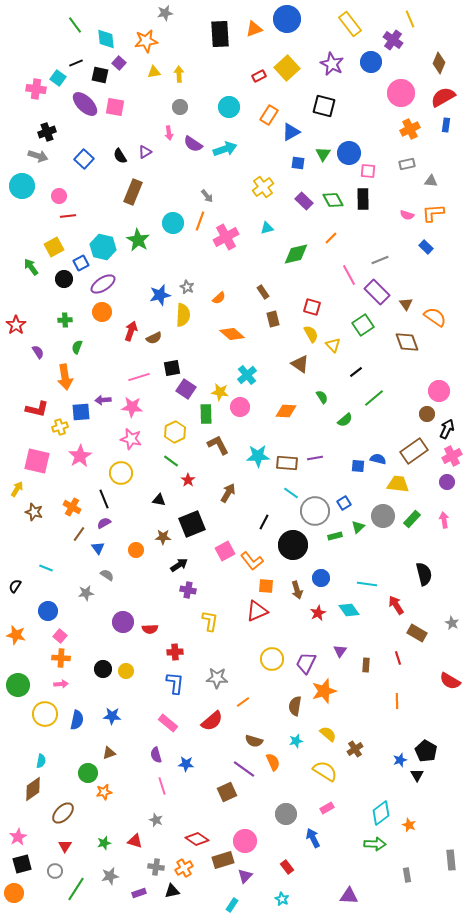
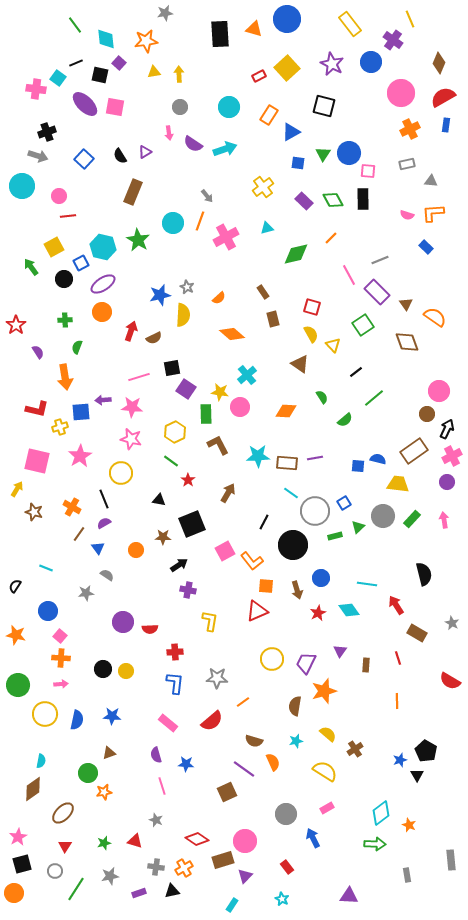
orange triangle at (254, 29): rotated 36 degrees clockwise
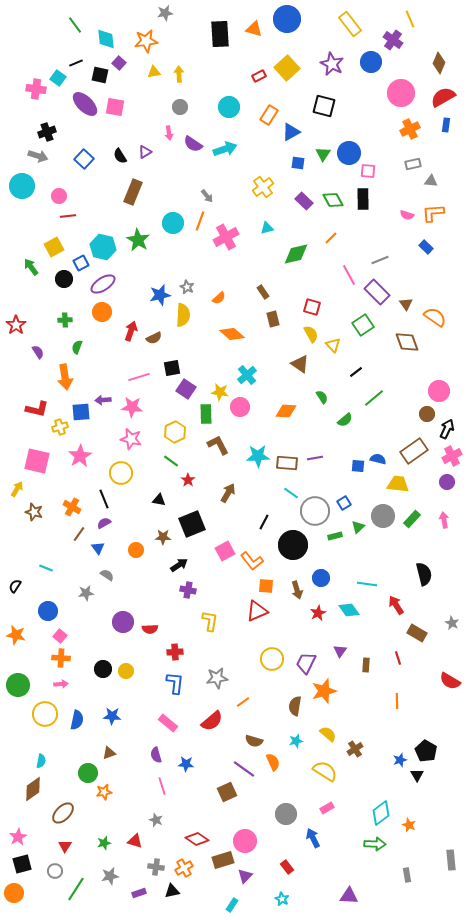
gray rectangle at (407, 164): moved 6 px right
gray star at (217, 678): rotated 10 degrees counterclockwise
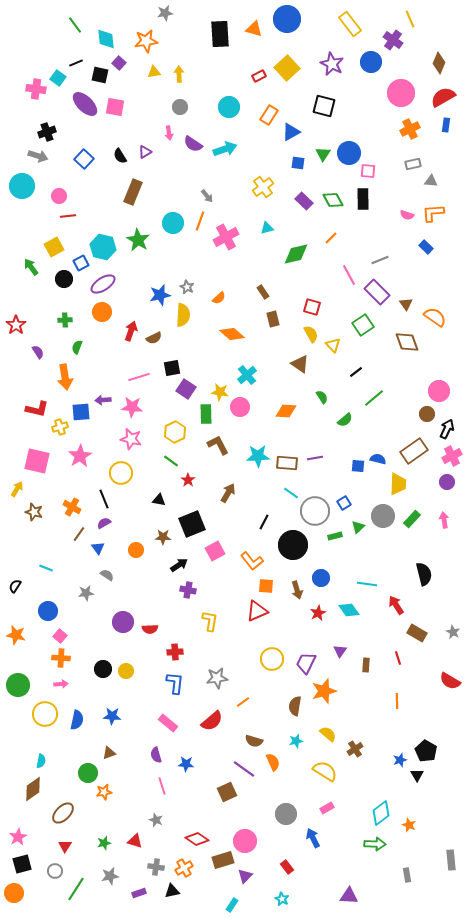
yellow trapezoid at (398, 484): rotated 85 degrees clockwise
pink square at (225, 551): moved 10 px left
gray star at (452, 623): moved 1 px right, 9 px down
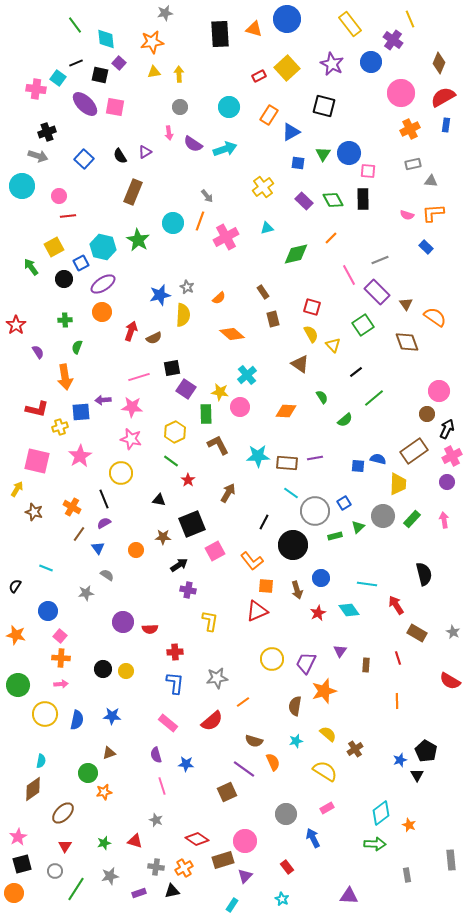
orange star at (146, 41): moved 6 px right, 1 px down
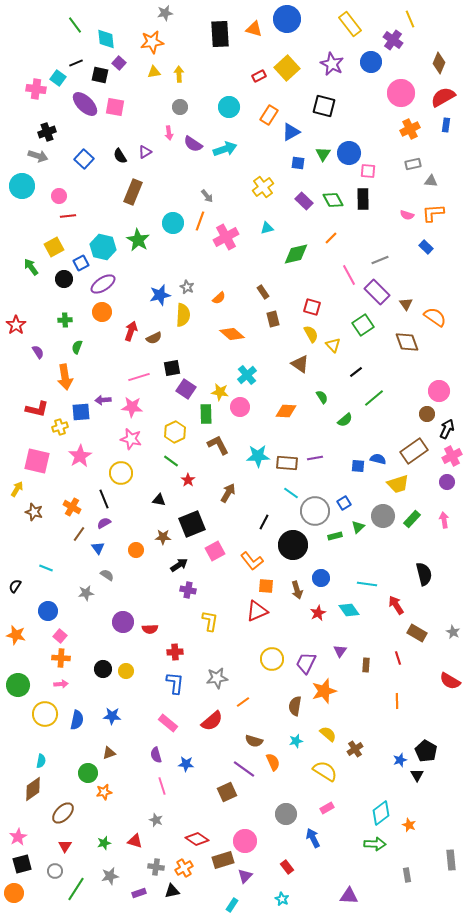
yellow trapezoid at (398, 484): rotated 70 degrees clockwise
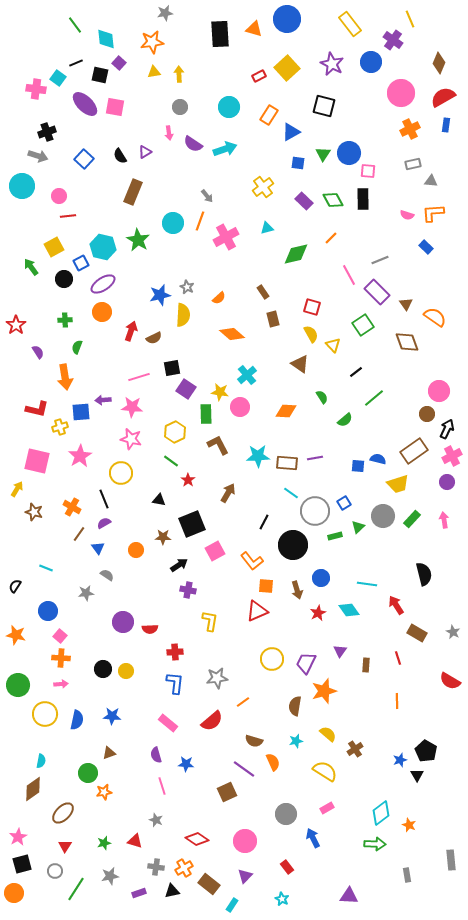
brown rectangle at (223, 860): moved 14 px left, 24 px down; rotated 55 degrees clockwise
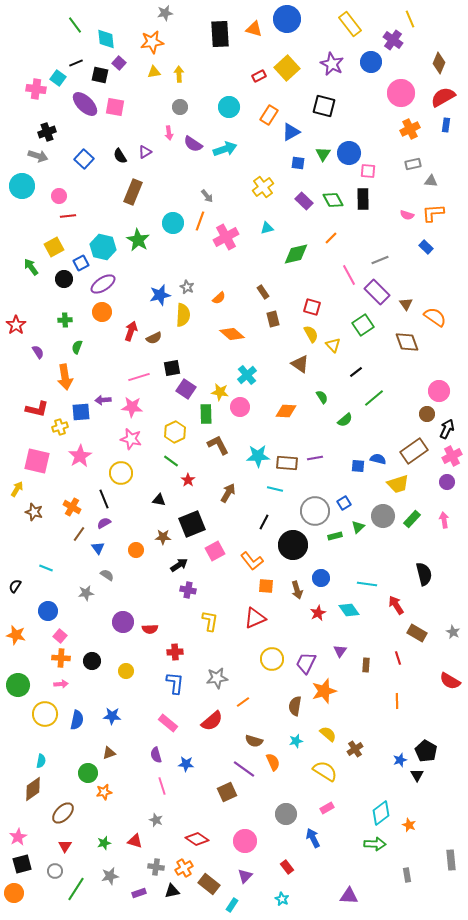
cyan line at (291, 493): moved 16 px left, 4 px up; rotated 21 degrees counterclockwise
red triangle at (257, 611): moved 2 px left, 7 px down
black circle at (103, 669): moved 11 px left, 8 px up
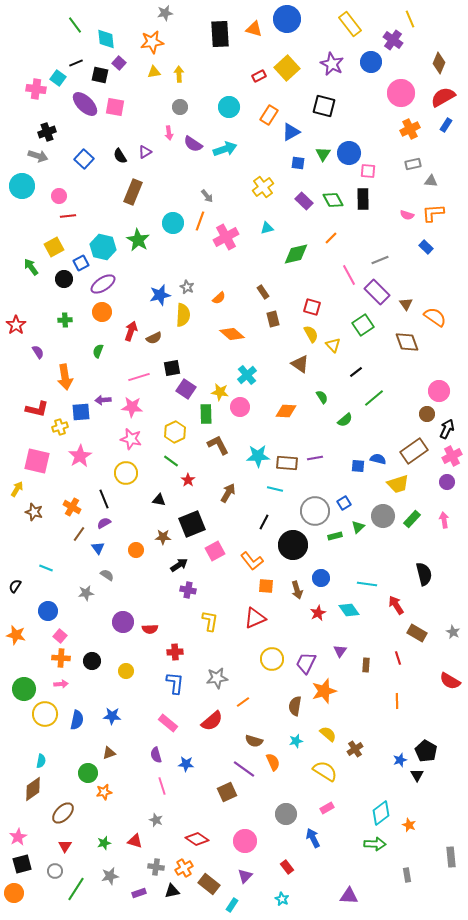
blue rectangle at (446, 125): rotated 24 degrees clockwise
green semicircle at (77, 347): moved 21 px right, 4 px down
yellow circle at (121, 473): moved 5 px right
green circle at (18, 685): moved 6 px right, 4 px down
gray rectangle at (451, 860): moved 3 px up
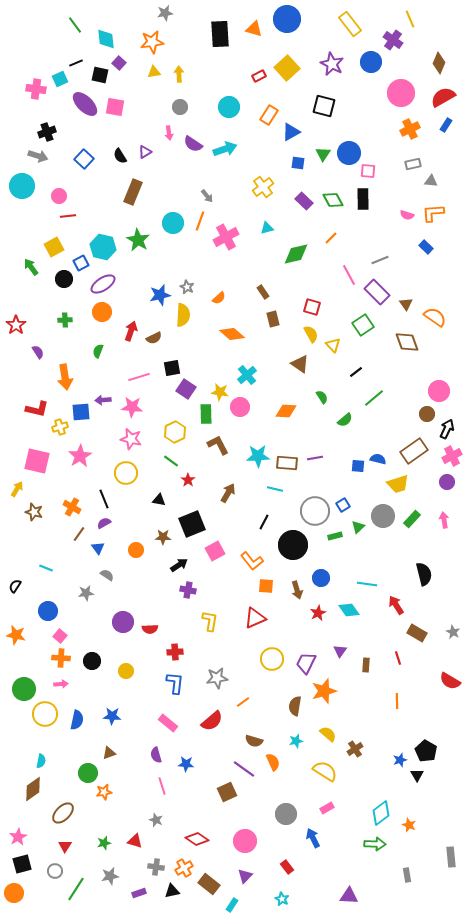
cyan square at (58, 78): moved 2 px right, 1 px down; rotated 28 degrees clockwise
blue square at (344, 503): moved 1 px left, 2 px down
